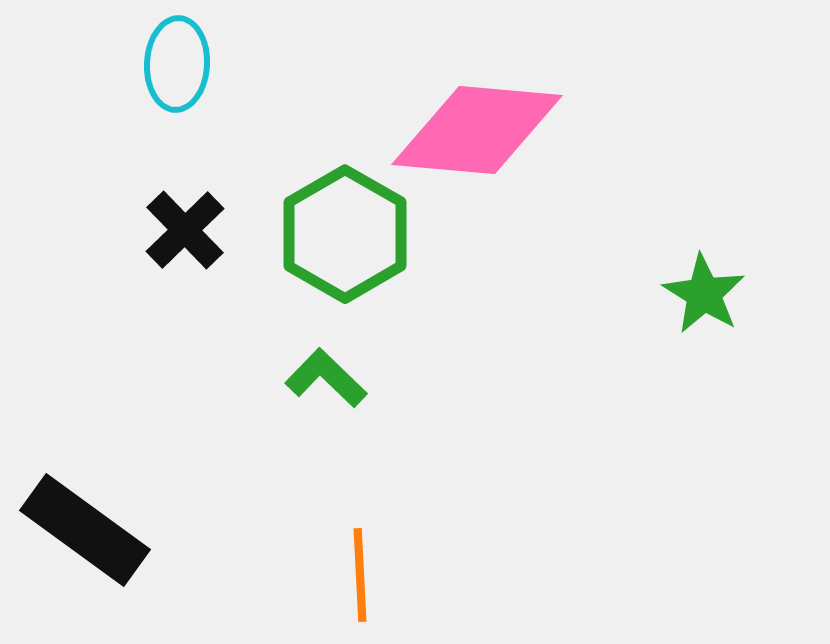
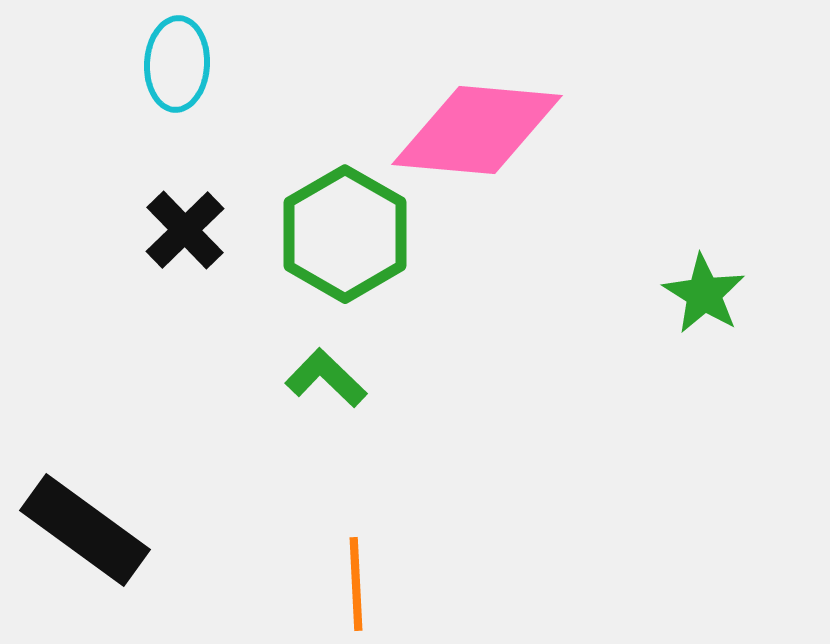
orange line: moved 4 px left, 9 px down
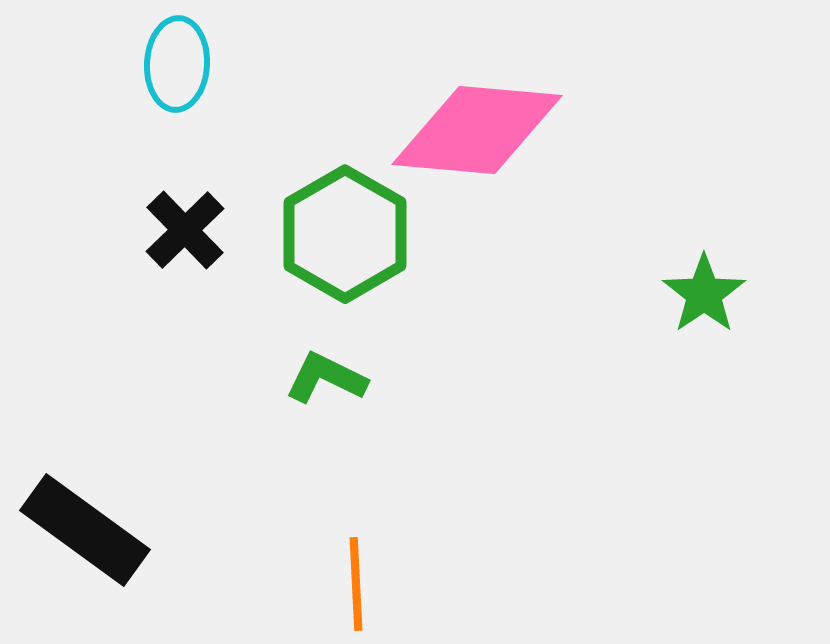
green star: rotated 6 degrees clockwise
green L-shape: rotated 18 degrees counterclockwise
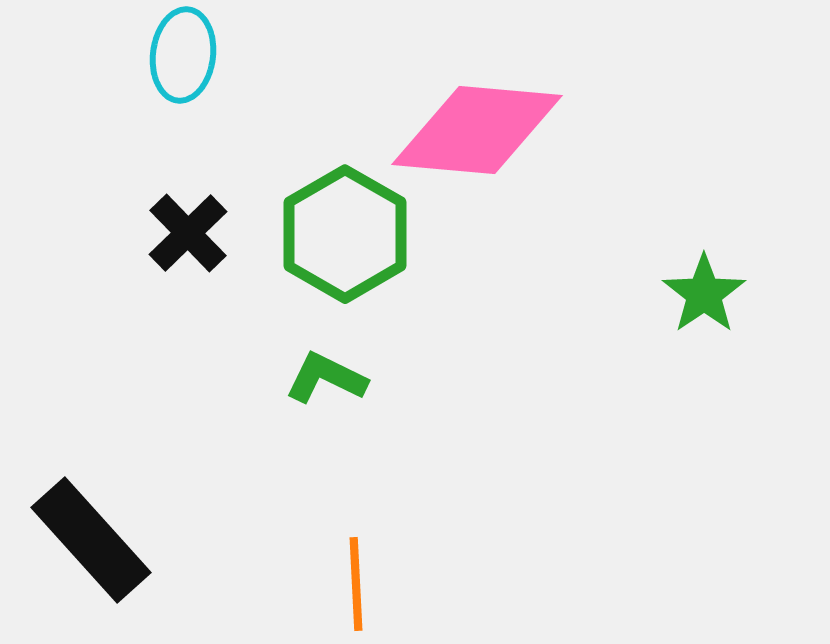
cyan ellipse: moved 6 px right, 9 px up; rotated 4 degrees clockwise
black cross: moved 3 px right, 3 px down
black rectangle: moved 6 px right, 10 px down; rotated 12 degrees clockwise
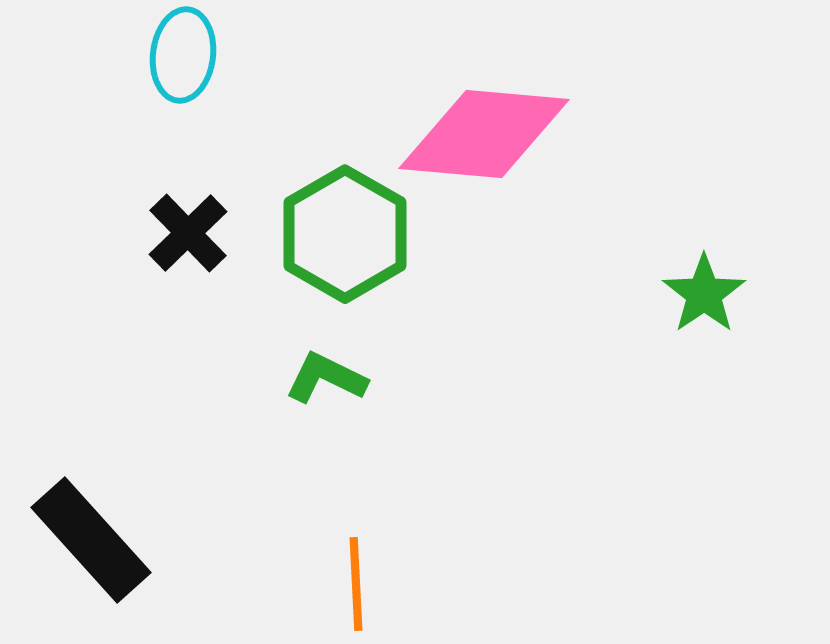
pink diamond: moved 7 px right, 4 px down
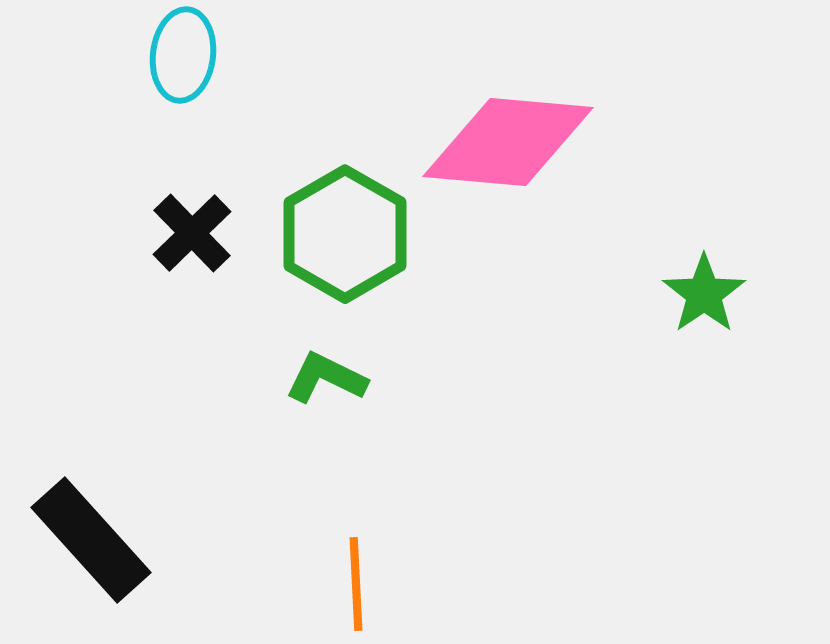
pink diamond: moved 24 px right, 8 px down
black cross: moved 4 px right
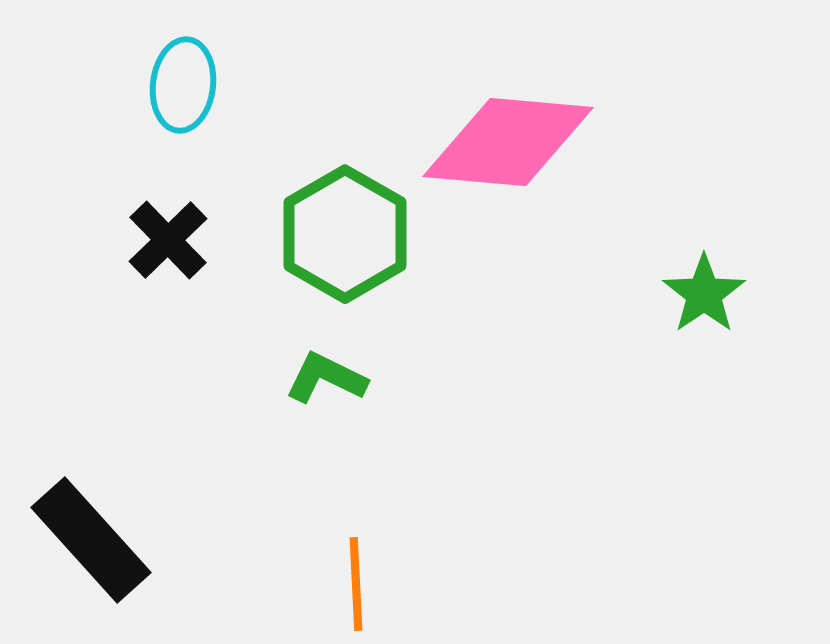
cyan ellipse: moved 30 px down
black cross: moved 24 px left, 7 px down
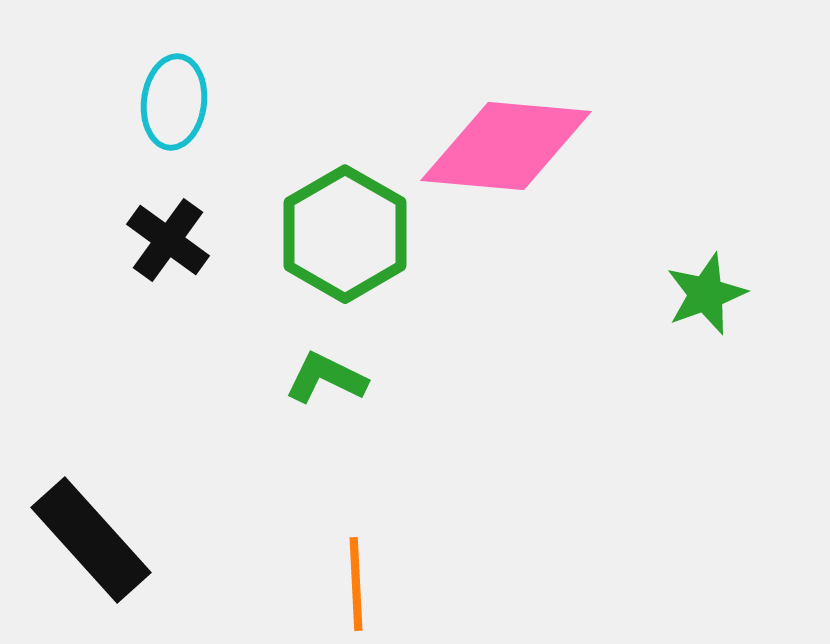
cyan ellipse: moved 9 px left, 17 px down
pink diamond: moved 2 px left, 4 px down
black cross: rotated 10 degrees counterclockwise
green star: moved 2 px right; rotated 14 degrees clockwise
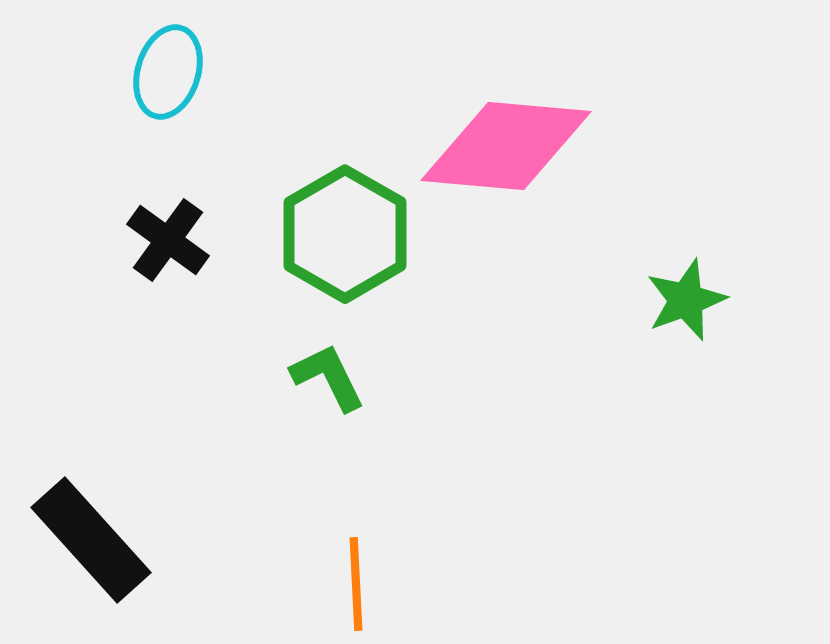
cyan ellipse: moved 6 px left, 30 px up; rotated 10 degrees clockwise
green star: moved 20 px left, 6 px down
green L-shape: moved 2 px right, 1 px up; rotated 38 degrees clockwise
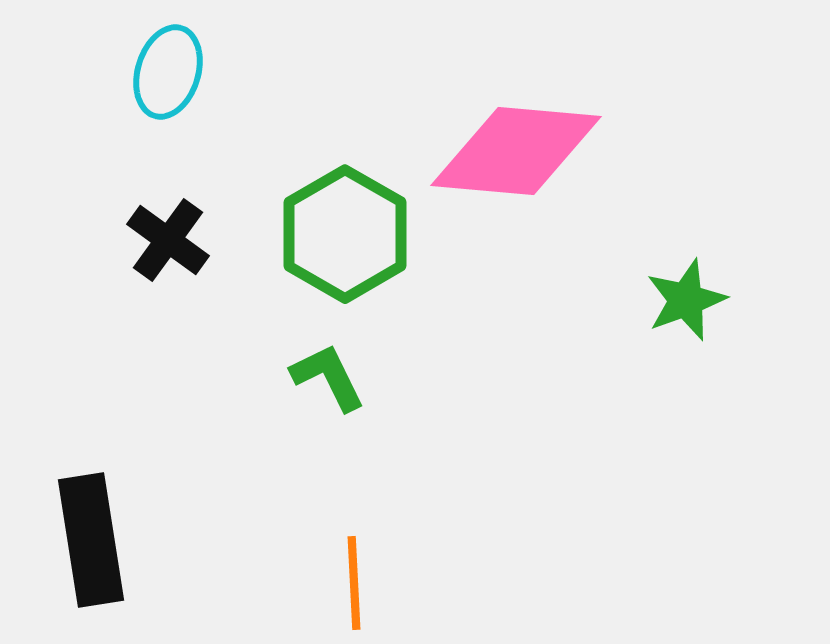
pink diamond: moved 10 px right, 5 px down
black rectangle: rotated 33 degrees clockwise
orange line: moved 2 px left, 1 px up
